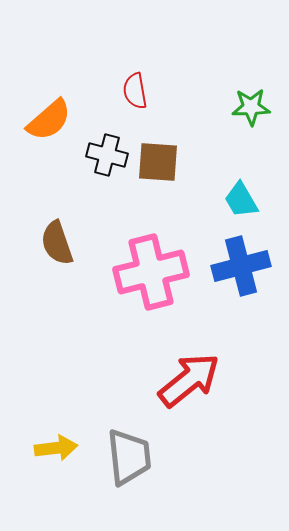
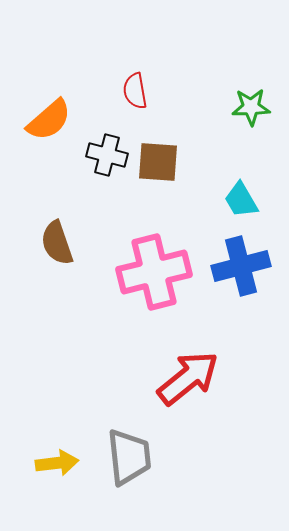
pink cross: moved 3 px right
red arrow: moved 1 px left, 2 px up
yellow arrow: moved 1 px right, 15 px down
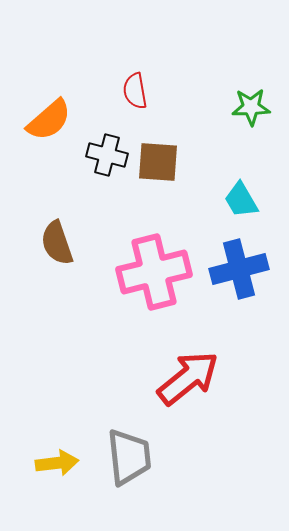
blue cross: moved 2 px left, 3 px down
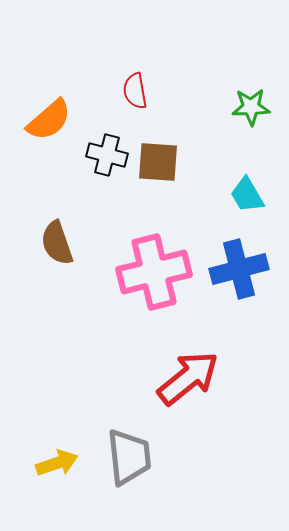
cyan trapezoid: moved 6 px right, 5 px up
yellow arrow: rotated 12 degrees counterclockwise
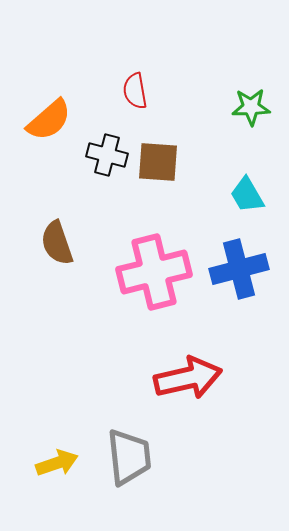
red arrow: rotated 26 degrees clockwise
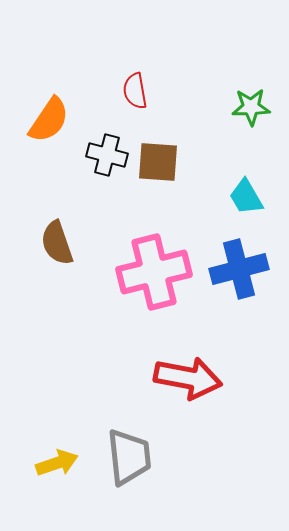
orange semicircle: rotated 15 degrees counterclockwise
cyan trapezoid: moved 1 px left, 2 px down
red arrow: rotated 24 degrees clockwise
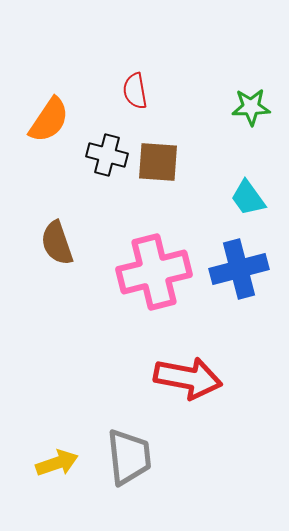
cyan trapezoid: moved 2 px right, 1 px down; rotated 6 degrees counterclockwise
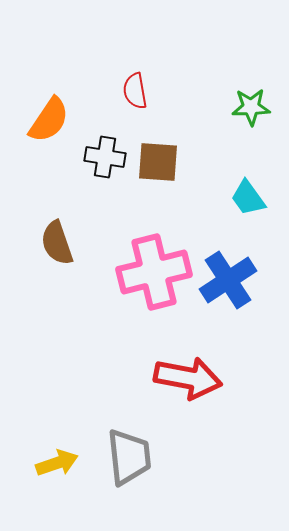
black cross: moved 2 px left, 2 px down; rotated 6 degrees counterclockwise
blue cross: moved 11 px left, 11 px down; rotated 18 degrees counterclockwise
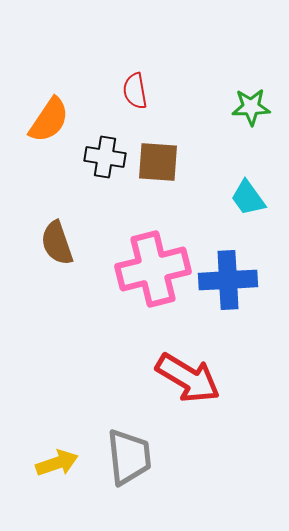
pink cross: moved 1 px left, 3 px up
blue cross: rotated 30 degrees clockwise
red arrow: rotated 20 degrees clockwise
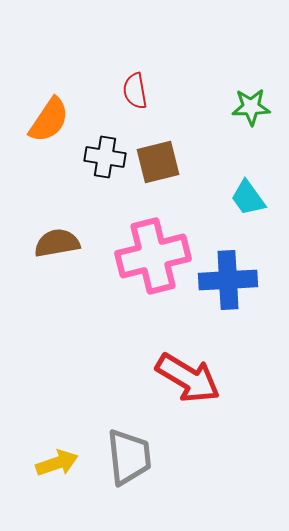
brown square: rotated 18 degrees counterclockwise
brown semicircle: rotated 99 degrees clockwise
pink cross: moved 13 px up
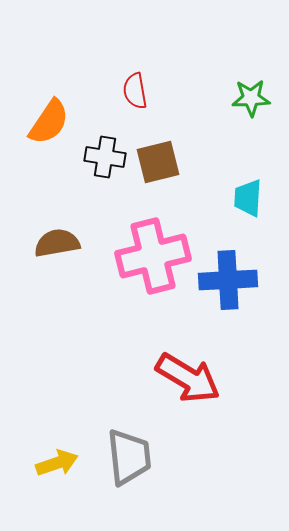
green star: moved 9 px up
orange semicircle: moved 2 px down
cyan trapezoid: rotated 39 degrees clockwise
